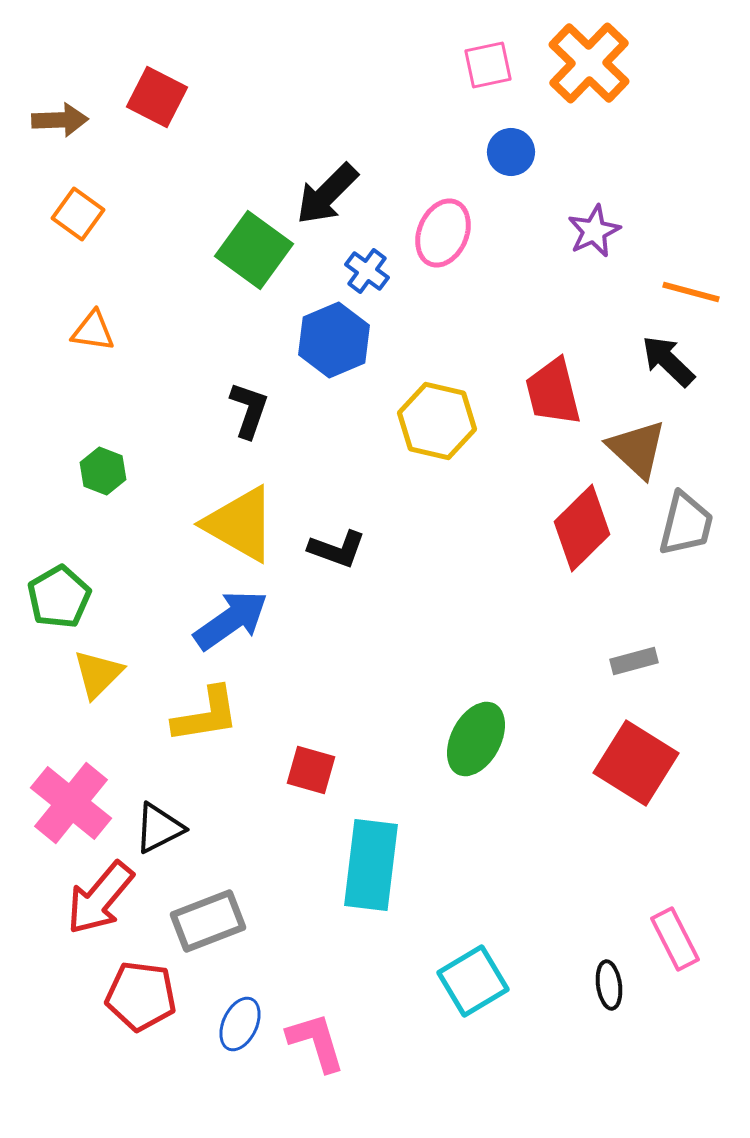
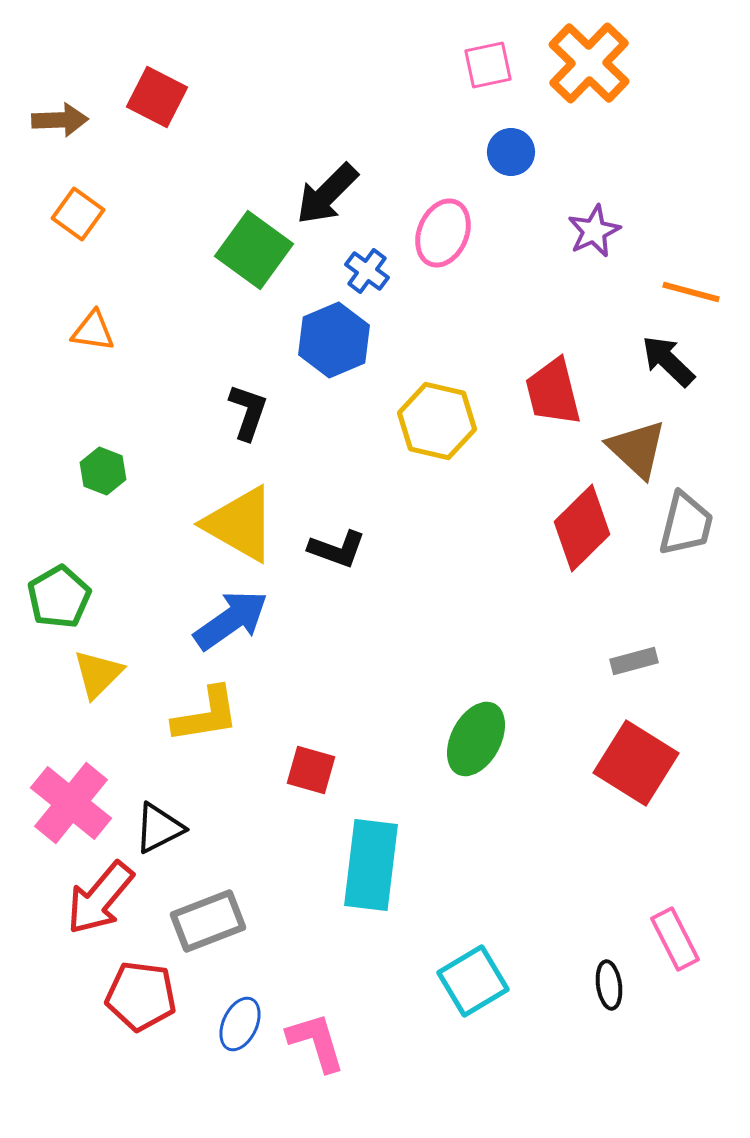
black L-shape at (249, 410): moved 1 px left, 2 px down
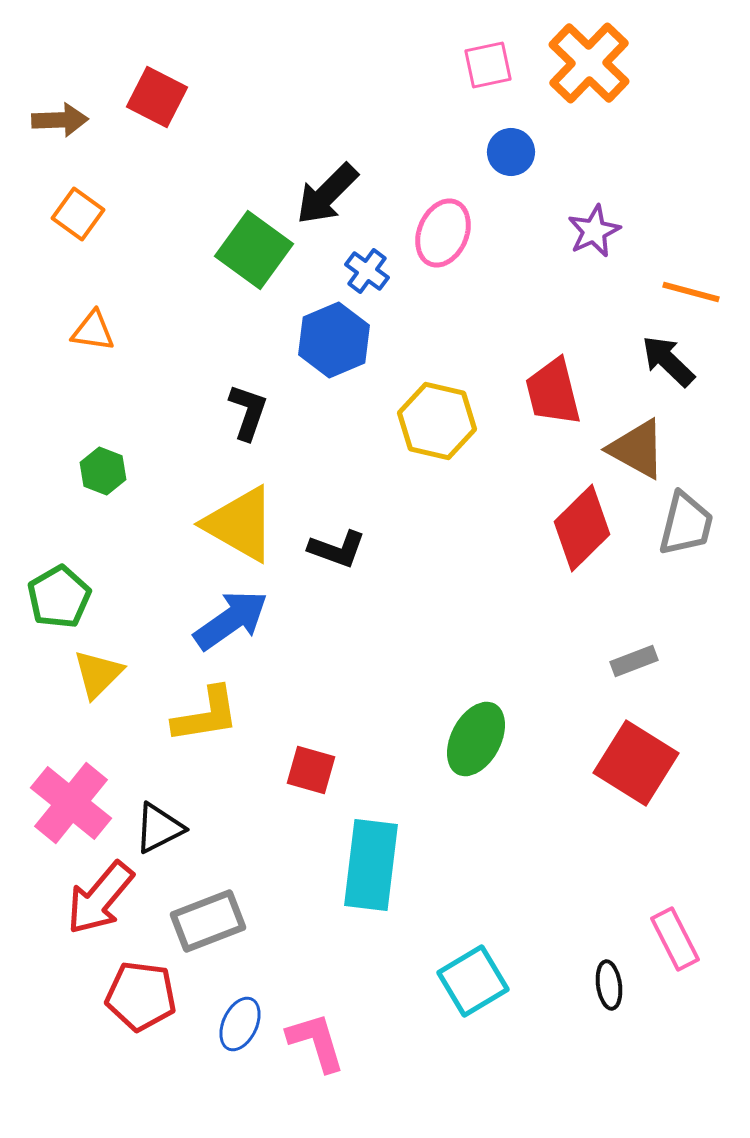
brown triangle at (637, 449): rotated 14 degrees counterclockwise
gray rectangle at (634, 661): rotated 6 degrees counterclockwise
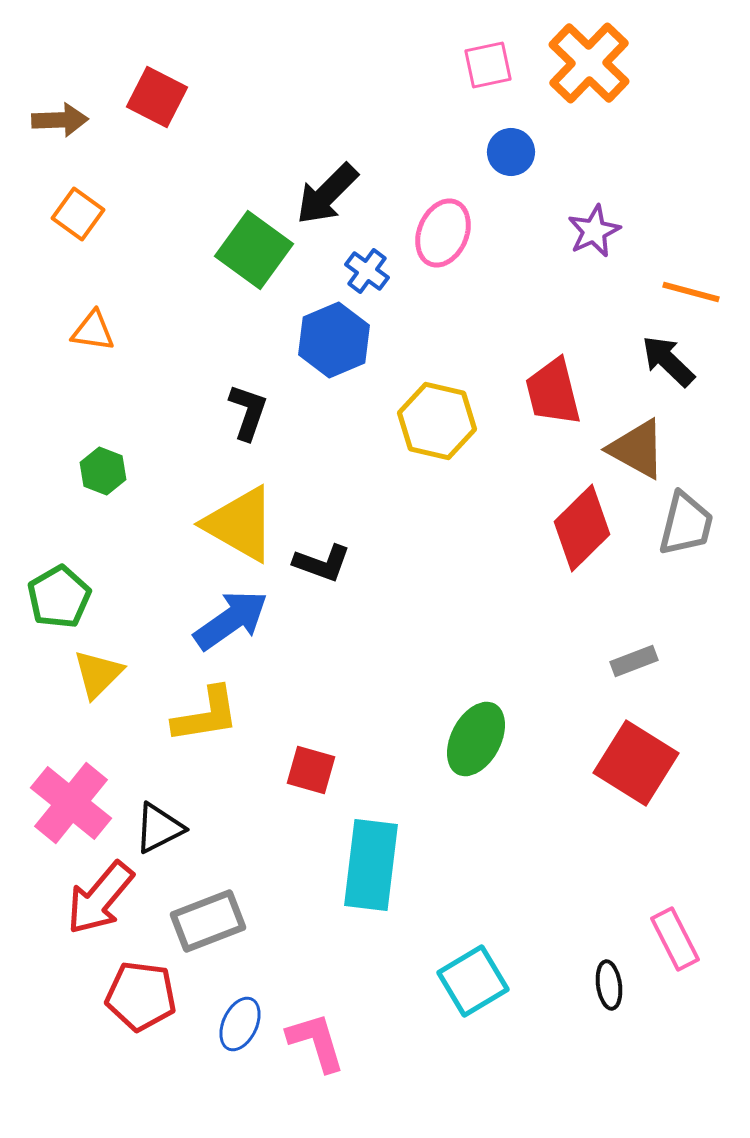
black L-shape at (337, 549): moved 15 px left, 14 px down
